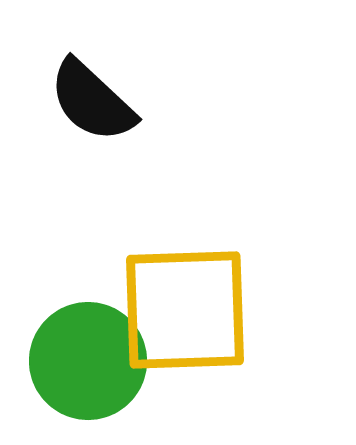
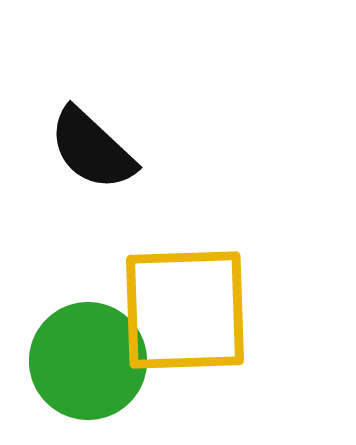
black semicircle: moved 48 px down
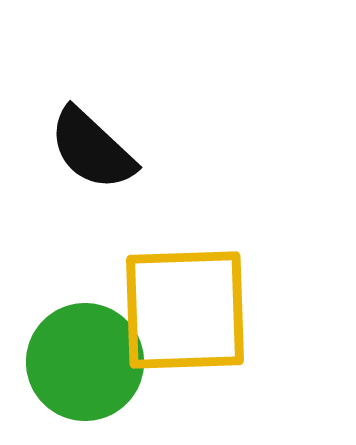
green circle: moved 3 px left, 1 px down
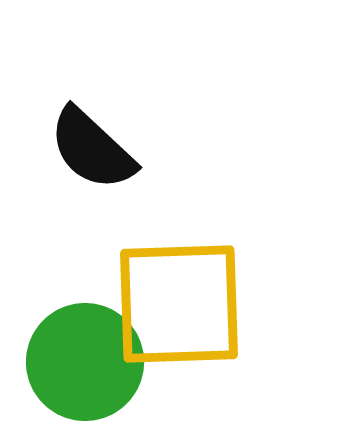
yellow square: moved 6 px left, 6 px up
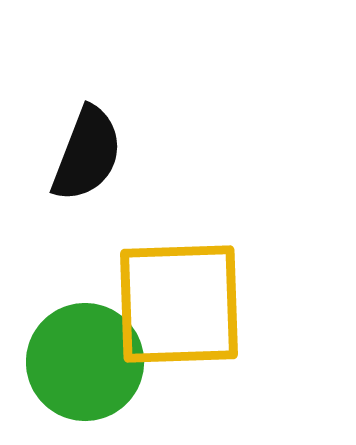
black semicircle: moved 5 px left, 5 px down; rotated 112 degrees counterclockwise
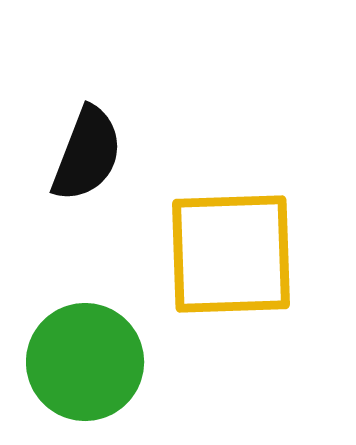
yellow square: moved 52 px right, 50 px up
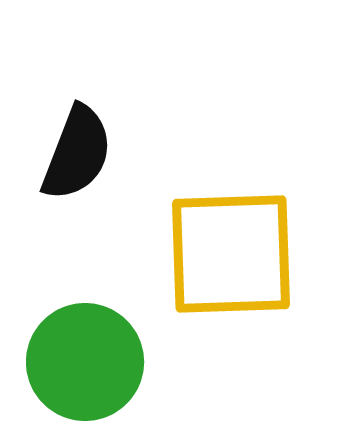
black semicircle: moved 10 px left, 1 px up
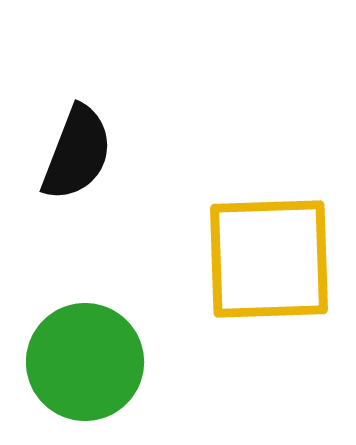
yellow square: moved 38 px right, 5 px down
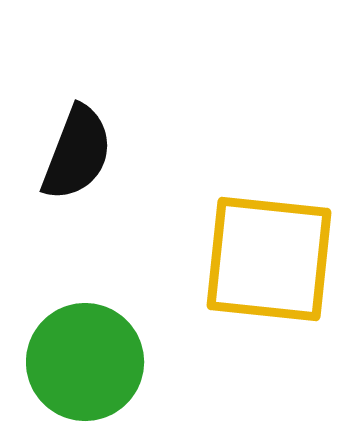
yellow square: rotated 8 degrees clockwise
